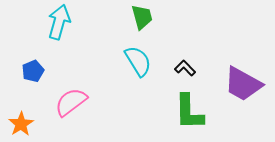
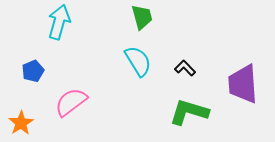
purple trapezoid: rotated 57 degrees clockwise
green L-shape: rotated 108 degrees clockwise
orange star: moved 1 px up
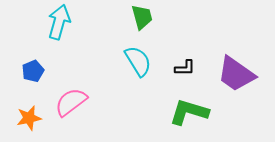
black L-shape: rotated 135 degrees clockwise
purple trapezoid: moved 7 px left, 10 px up; rotated 51 degrees counterclockwise
orange star: moved 8 px right, 5 px up; rotated 20 degrees clockwise
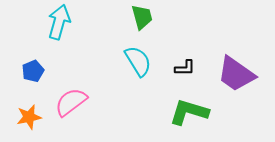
orange star: moved 1 px up
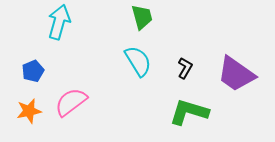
black L-shape: rotated 60 degrees counterclockwise
orange star: moved 6 px up
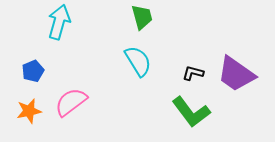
black L-shape: moved 8 px right, 5 px down; rotated 105 degrees counterclockwise
green L-shape: moved 2 px right; rotated 144 degrees counterclockwise
